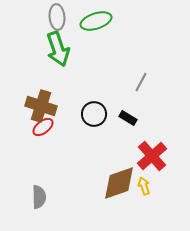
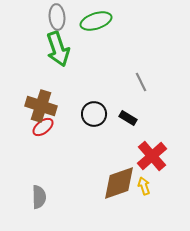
gray line: rotated 54 degrees counterclockwise
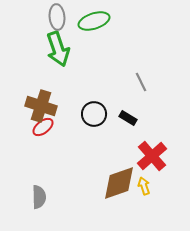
green ellipse: moved 2 px left
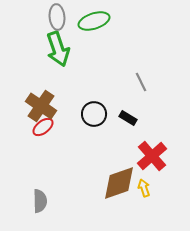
brown cross: rotated 16 degrees clockwise
yellow arrow: moved 2 px down
gray semicircle: moved 1 px right, 4 px down
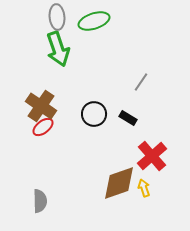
gray line: rotated 60 degrees clockwise
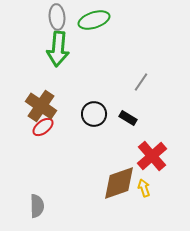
green ellipse: moved 1 px up
green arrow: rotated 24 degrees clockwise
gray semicircle: moved 3 px left, 5 px down
